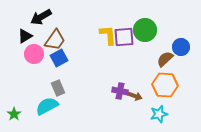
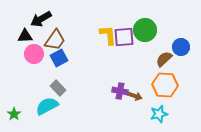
black arrow: moved 2 px down
black triangle: rotated 28 degrees clockwise
brown semicircle: moved 1 px left
gray rectangle: rotated 21 degrees counterclockwise
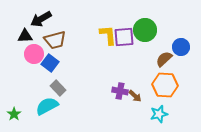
brown trapezoid: rotated 40 degrees clockwise
blue square: moved 9 px left, 5 px down; rotated 24 degrees counterclockwise
brown arrow: rotated 24 degrees clockwise
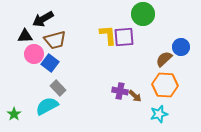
black arrow: moved 2 px right
green circle: moved 2 px left, 16 px up
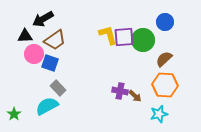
green circle: moved 26 px down
yellow L-shape: rotated 10 degrees counterclockwise
brown trapezoid: rotated 20 degrees counterclockwise
blue circle: moved 16 px left, 25 px up
blue square: rotated 18 degrees counterclockwise
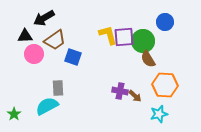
black arrow: moved 1 px right, 1 px up
green circle: moved 1 px down
brown semicircle: moved 16 px left; rotated 78 degrees counterclockwise
blue square: moved 23 px right, 6 px up
gray rectangle: rotated 42 degrees clockwise
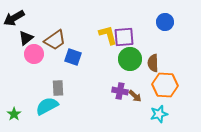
black arrow: moved 30 px left
black triangle: moved 1 px right, 2 px down; rotated 35 degrees counterclockwise
green circle: moved 13 px left, 18 px down
brown semicircle: moved 5 px right, 4 px down; rotated 30 degrees clockwise
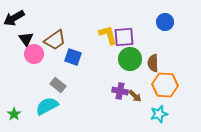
black triangle: moved 1 px down; rotated 28 degrees counterclockwise
gray rectangle: moved 3 px up; rotated 49 degrees counterclockwise
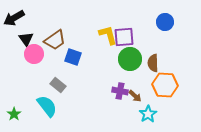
cyan semicircle: rotated 80 degrees clockwise
cyan star: moved 11 px left; rotated 18 degrees counterclockwise
